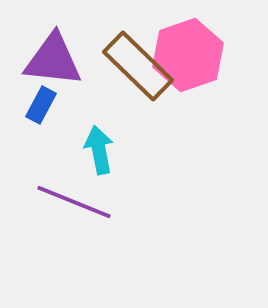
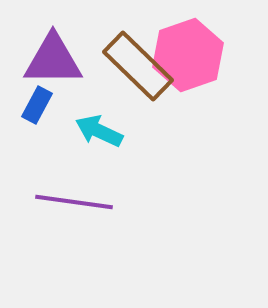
purple triangle: rotated 6 degrees counterclockwise
blue rectangle: moved 4 px left
cyan arrow: moved 19 px up; rotated 54 degrees counterclockwise
purple line: rotated 14 degrees counterclockwise
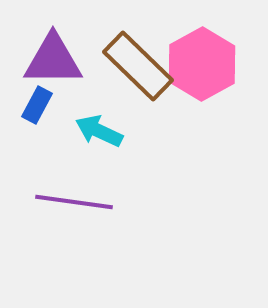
pink hexagon: moved 14 px right, 9 px down; rotated 10 degrees counterclockwise
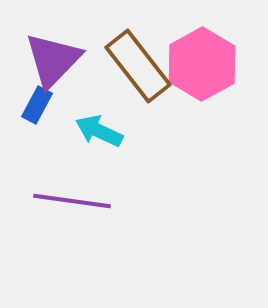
purple triangle: rotated 46 degrees counterclockwise
brown rectangle: rotated 8 degrees clockwise
purple line: moved 2 px left, 1 px up
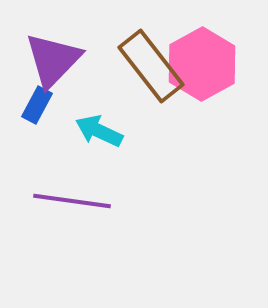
brown rectangle: moved 13 px right
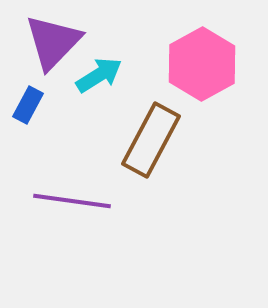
purple triangle: moved 18 px up
brown rectangle: moved 74 px down; rotated 66 degrees clockwise
blue rectangle: moved 9 px left
cyan arrow: moved 56 px up; rotated 123 degrees clockwise
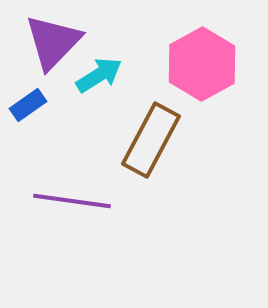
blue rectangle: rotated 27 degrees clockwise
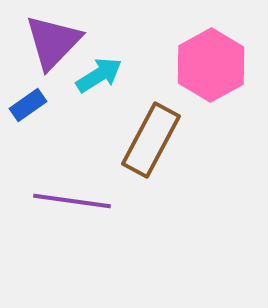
pink hexagon: moved 9 px right, 1 px down
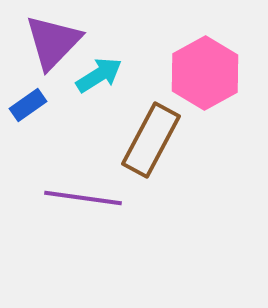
pink hexagon: moved 6 px left, 8 px down
purple line: moved 11 px right, 3 px up
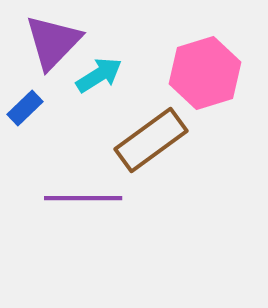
pink hexagon: rotated 12 degrees clockwise
blue rectangle: moved 3 px left, 3 px down; rotated 9 degrees counterclockwise
brown rectangle: rotated 26 degrees clockwise
purple line: rotated 8 degrees counterclockwise
